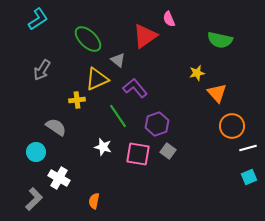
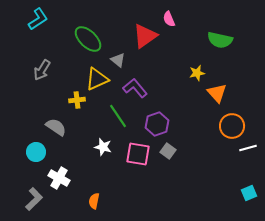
cyan square: moved 16 px down
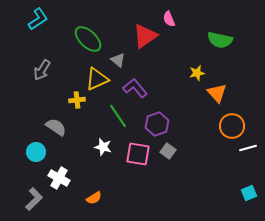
orange semicircle: moved 3 px up; rotated 133 degrees counterclockwise
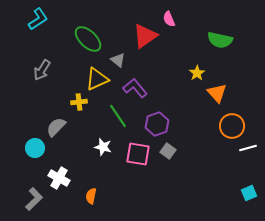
yellow star: rotated 21 degrees counterclockwise
yellow cross: moved 2 px right, 2 px down
gray semicircle: rotated 80 degrees counterclockwise
cyan circle: moved 1 px left, 4 px up
orange semicircle: moved 3 px left, 2 px up; rotated 133 degrees clockwise
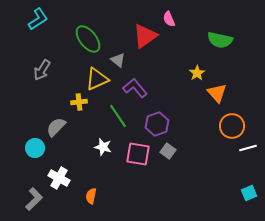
green ellipse: rotated 8 degrees clockwise
